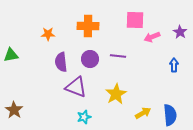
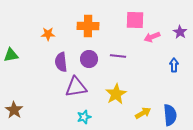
purple circle: moved 1 px left
purple triangle: rotated 30 degrees counterclockwise
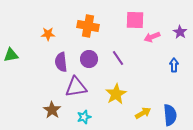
orange cross: rotated 10 degrees clockwise
purple line: moved 2 px down; rotated 49 degrees clockwise
brown star: moved 38 px right
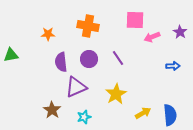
blue arrow: moved 1 px left, 1 px down; rotated 88 degrees clockwise
purple triangle: rotated 15 degrees counterclockwise
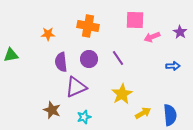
yellow star: moved 6 px right
brown star: rotated 12 degrees counterclockwise
